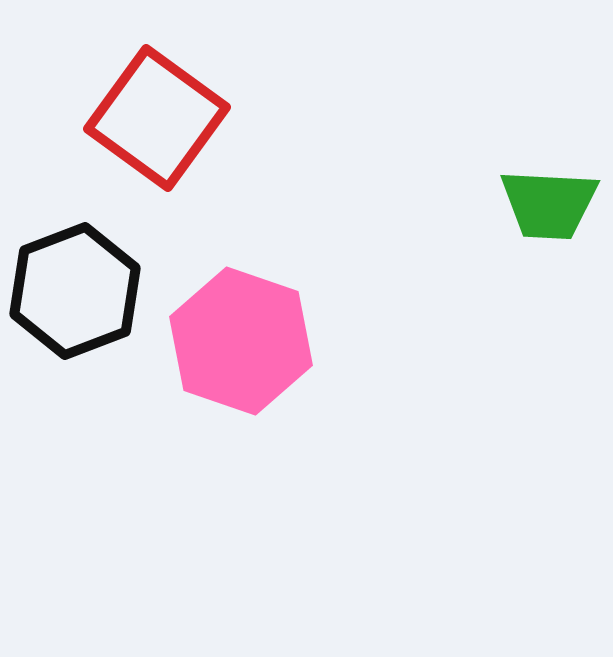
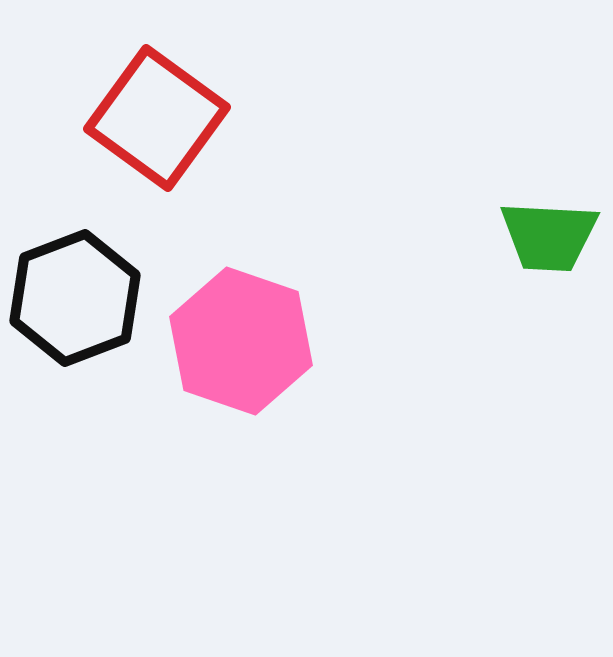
green trapezoid: moved 32 px down
black hexagon: moved 7 px down
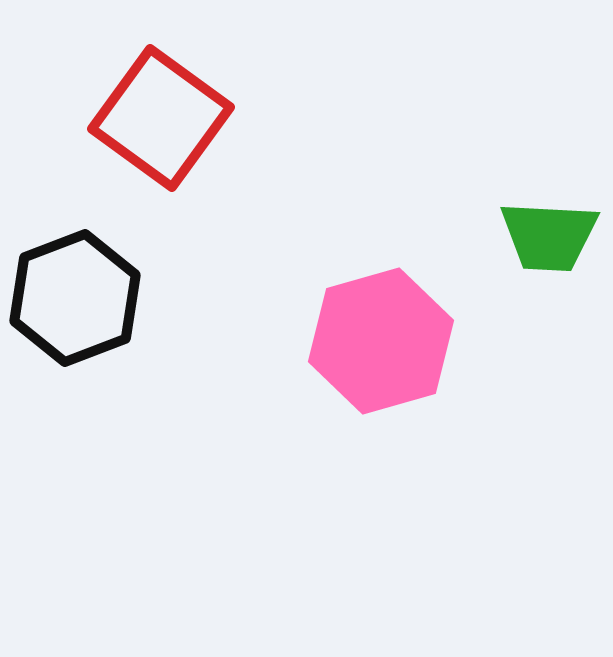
red square: moved 4 px right
pink hexagon: moved 140 px right; rotated 25 degrees clockwise
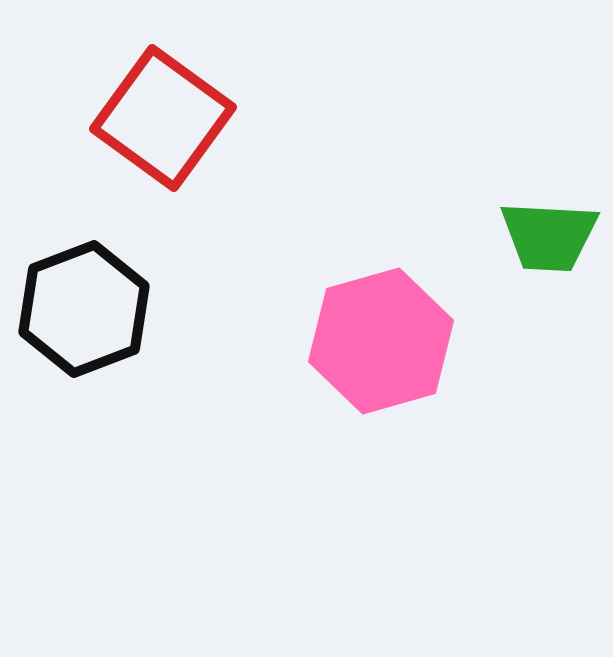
red square: moved 2 px right
black hexagon: moved 9 px right, 11 px down
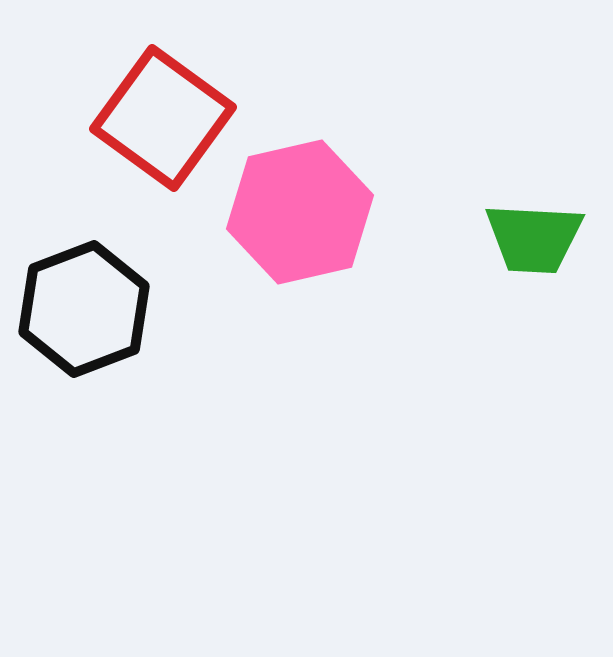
green trapezoid: moved 15 px left, 2 px down
pink hexagon: moved 81 px left, 129 px up; rotated 3 degrees clockwise
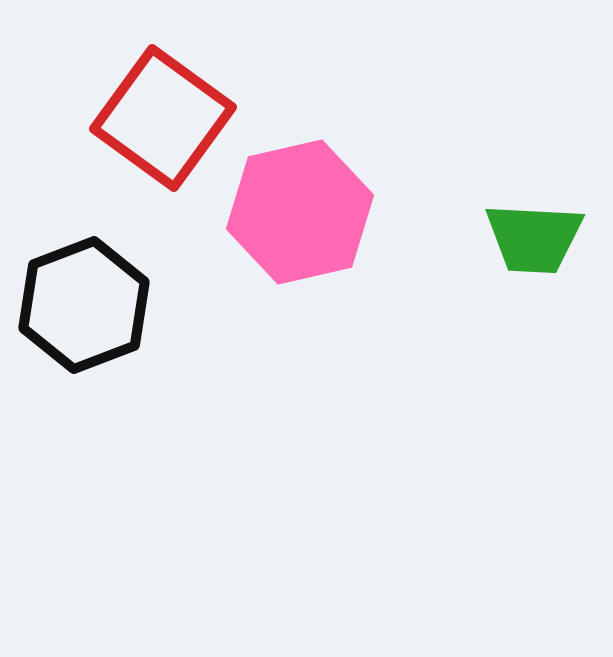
black hexagon: moved 4 px up
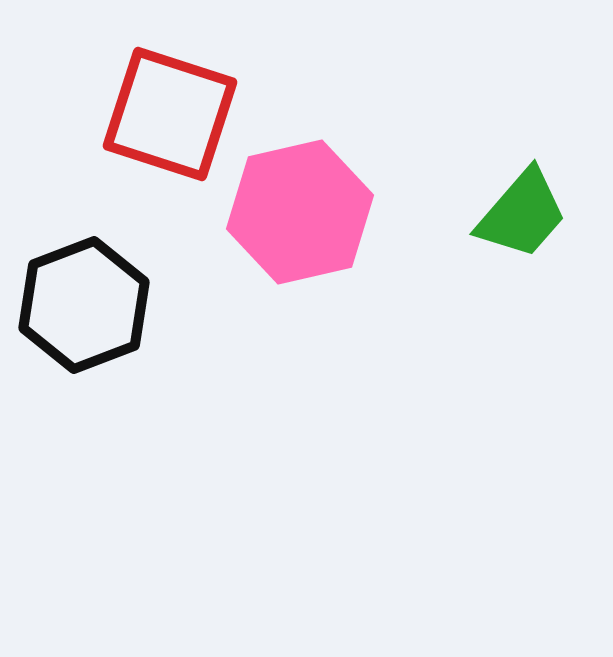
red square: moved 7 px right, 4 px up; rotated 18 degrees counterclockwise
green trapezoid: moved 12 px left, 24 px up; rotated 52 degrees counterclockwise
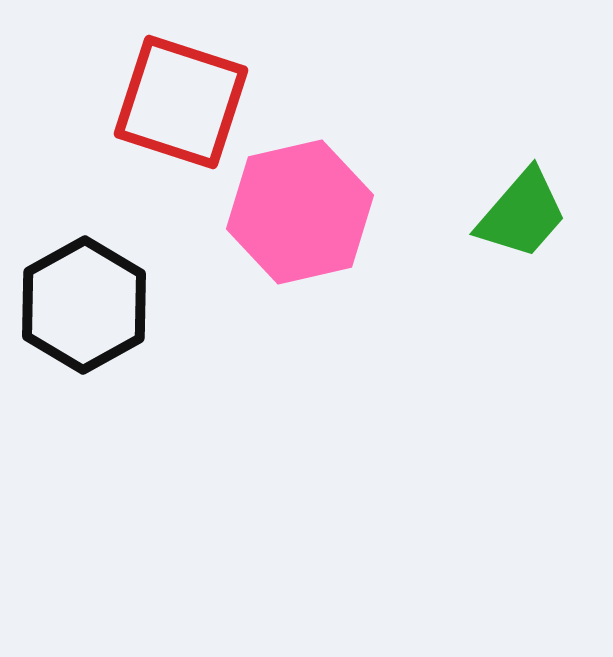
red square: moved 11 px right, 12 px up
black hexagon: rotated 8 degrees counterclockwise
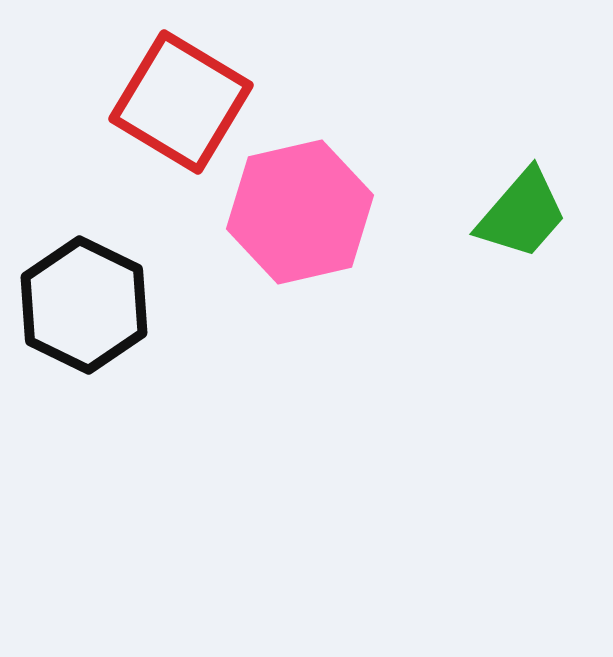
red square: rotated 13 degrees clockwise
black hexagon: rotated 5 degrees counterclockwise
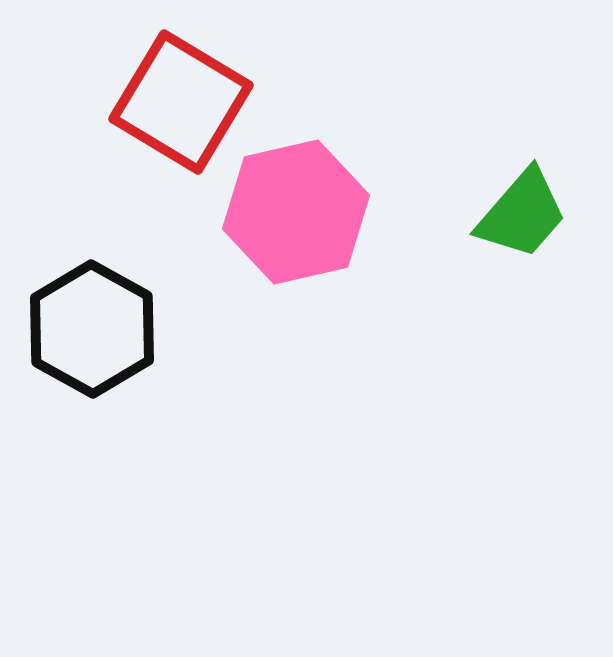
pink hexagon: moved 4 px left
black hexagon: moved 8 px right, 24 px down; rotated 3 degrees clockwise
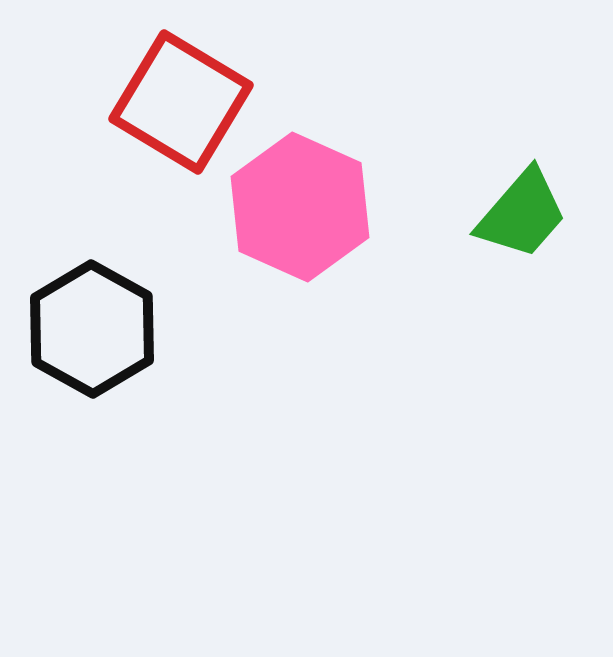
pink hexagon: moved 4 px right, 5 px up; rotated 23 degrees counterclockwise
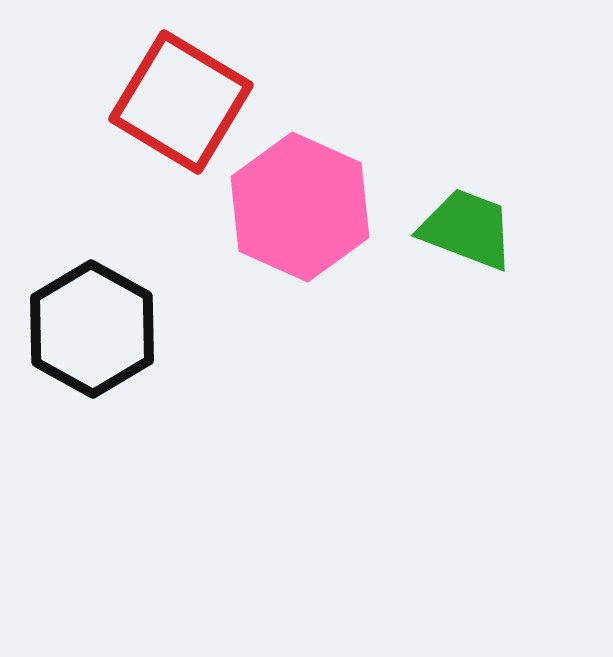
green trapezoid: moved 55 px left, 15 px down; rotated 110 degrees counterclockwise
